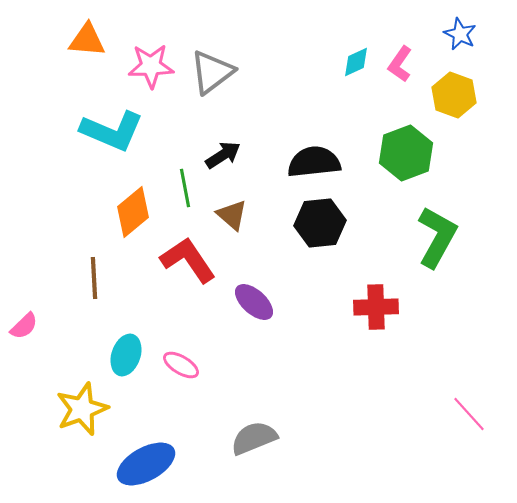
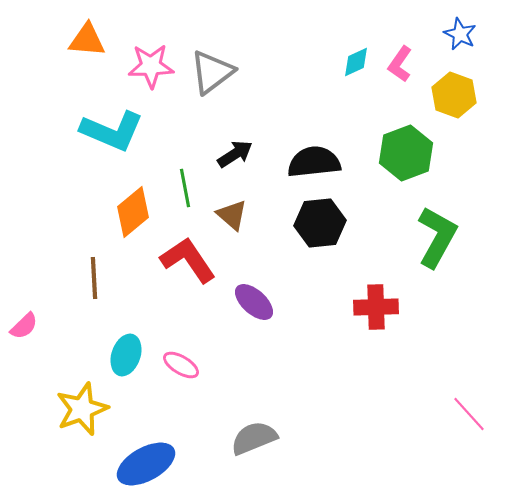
black arrow: moved 12 px right, 1 px up
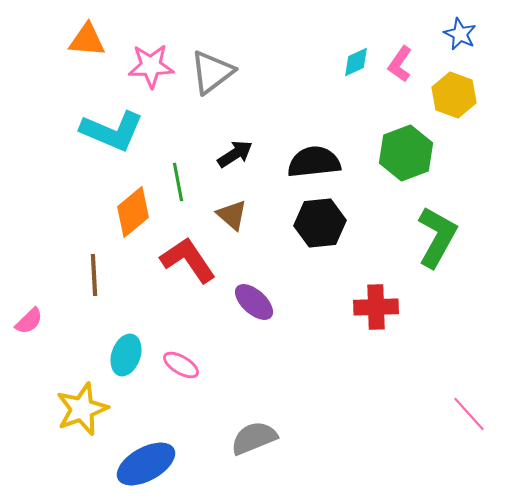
green line: moved 7 px left, 6 px up
brown line: moved 3 px up
pink semicircle: moved 5 px right, 5 px up
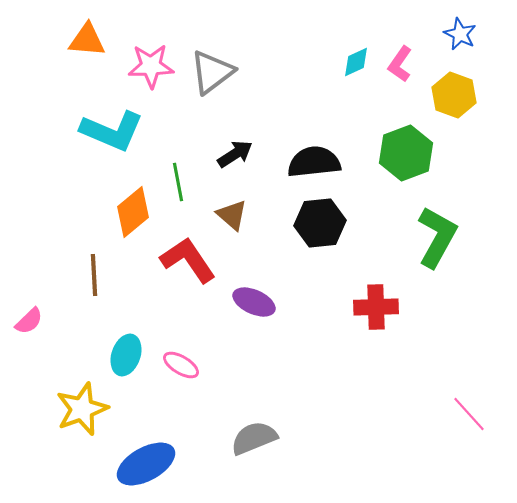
purple ellipse: rotated 18 degrees counterclockwise
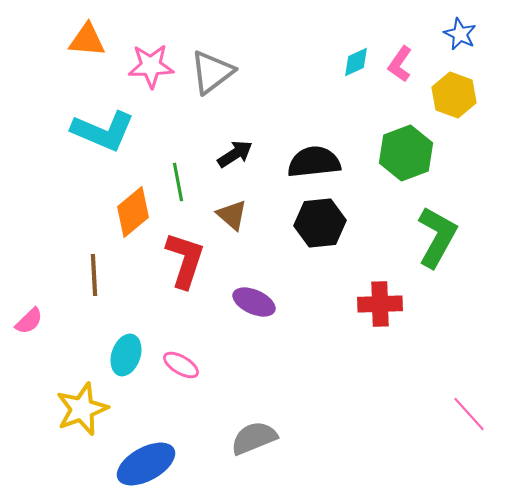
cyan L-shape: moved 9 px left
red L-shape: moved 3 px left; rotated 52 degrees clockwise
red cross: moved 4 px right, 3 px up
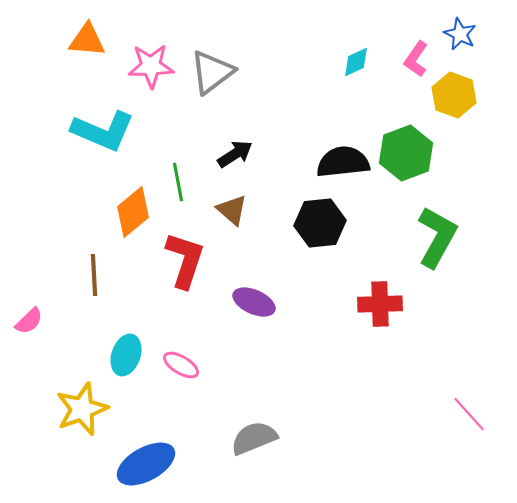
pink L-shape: moved 16 px right, 5 px up
black semicircle: moved 29 px right
brown triangle: moved 5 px up
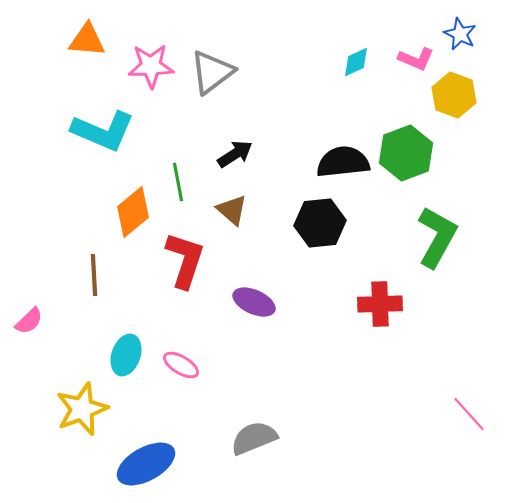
pink L-shape: rotated 102 degrees counterclockwise
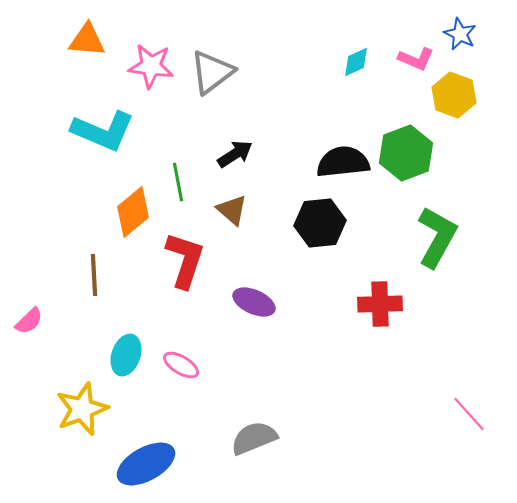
pink star: rotated 9 degrees clockwise
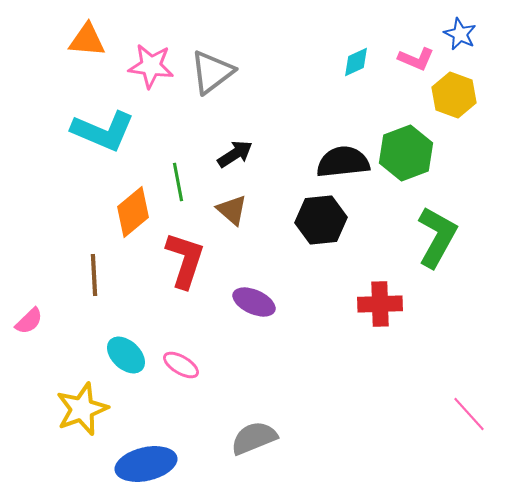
black hexagon: moved 1 px right, 3 px up
cyan ellipse: rotated 66 degrees counterclockwise
blue ellipse: rotated 16 degrees clockwise
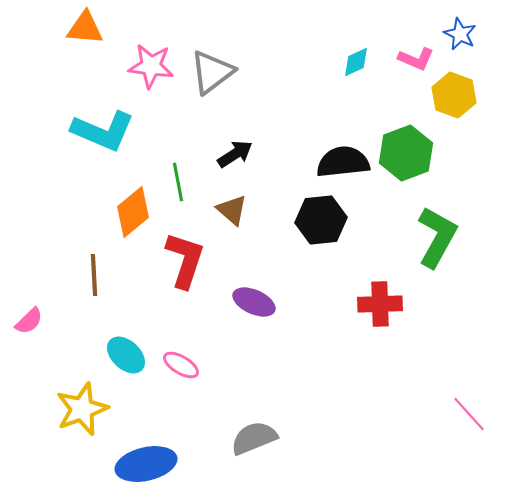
orange triangle: moved 2 px left, 12 px up
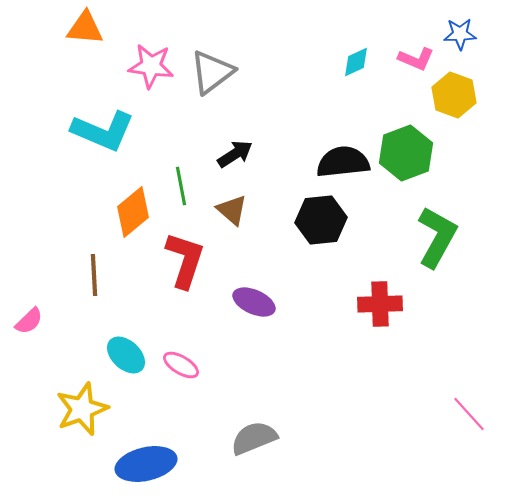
blue star: rotated 28 degrees counterclockwise
green line: moved 3 px right, 4 px down
